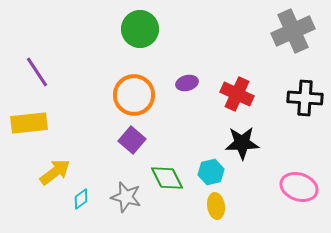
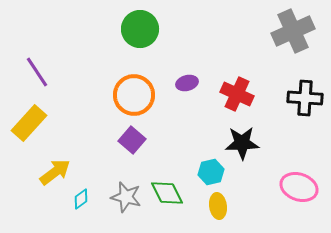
yellow rectangle: rotated 42 degrees counterclockwise
green diamond: moved 15 px down
yellow ellipse: moved 2 px right
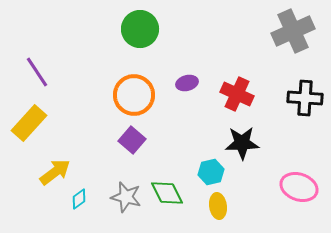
cyan diamond: moved 2 px left
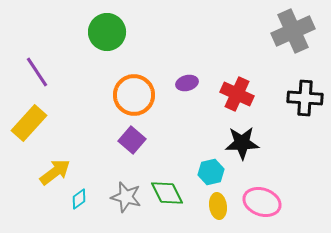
green circle: moved 33 px left, 3 px down
pink ellipse: moved 37 px left, 15 px down
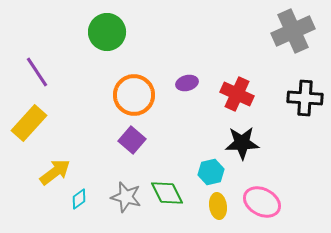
pink ellipse: rotated 9 degrees clockwise
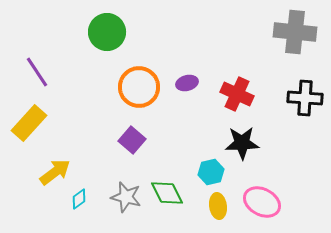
gray cross: moved 2 px right, 1 px down; rotated 30 degrees clockwise
orange circle: moved 5 px right, 8 px up
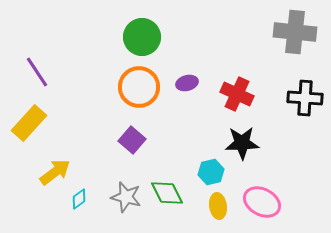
green circle: moved 35 px right, 5 px down
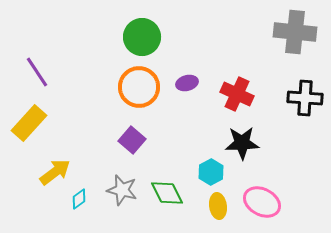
cyan hexagon: rotated 15 degrees counterclockwise
gray star: moved 4 px left, 7 px up
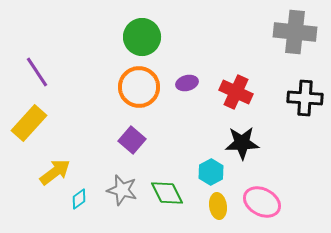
red cross: moved 1 px left, 2 px up
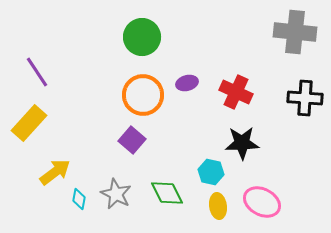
orange circle: moved 4 px right, 8 px down
cyan hexagon: rotated 20 degrees counterclockwise
gray star: moved 6 px left, 4 px down; rotated 12 degrees clockwise
cyan diamond: rotated 45 degrees counterclockwise
